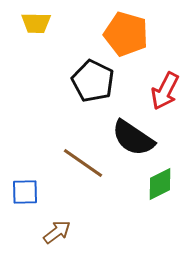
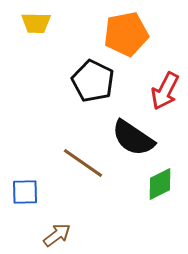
orange pentagon: rotated 27 degrees counterclockwise
brown arrow: moved 3 px down
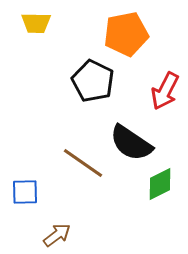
black semicircle: moved 2 px left, 5 px down
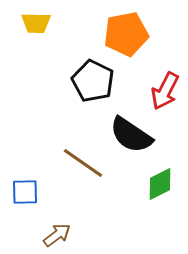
black semicircle: moved 8 px up
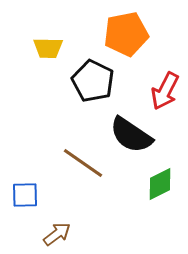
yellow trapezoid: moved 12 px right, 25 px down
blue square: moved 3 px down
brown arrow: moved 1 px up
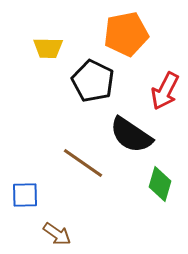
green diamond: rotated 48 degrees counterclockwise
brown arrow: rotated 72 degrees clockwise
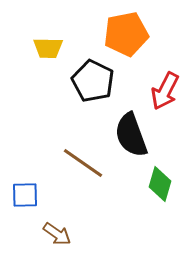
black semicircle: rotated 36 degrees clockwise
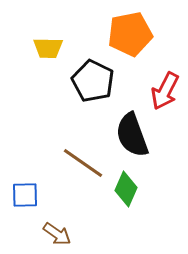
orange pentagon: moved 4 px right
black semicircle: moved 1 px right
green diamond: moved 34 px left, 5 px down; rotated 8 degrees clockwise
